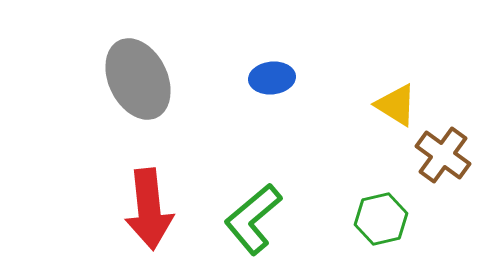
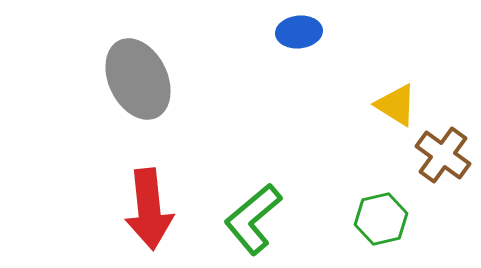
blue ellipse: moved 27 px right, 46 px up
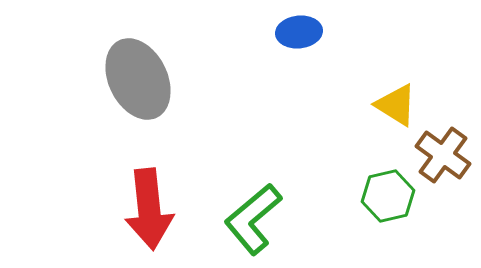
green hexagon: moved 7 px right, 23 px up
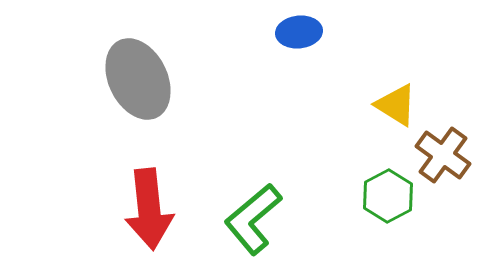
green hexagon: rotated 15 degrees counterclockwise
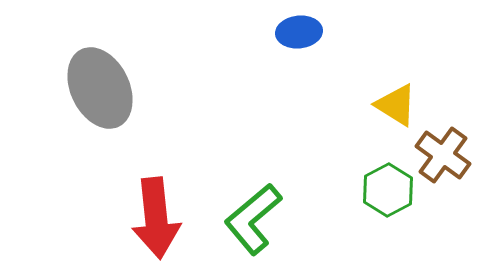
gray ellipse: moved 38 px left, 9 px down
green hexagon: moved 6 px up
red arrow: moved 7 px right, 9 px down
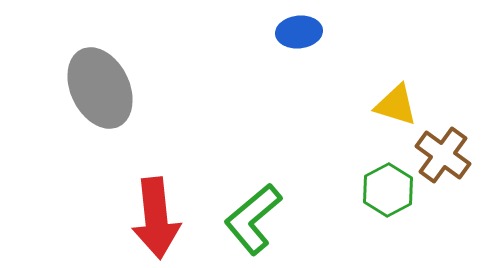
yellow triangle: rotated 15 degrees counterclockwise
